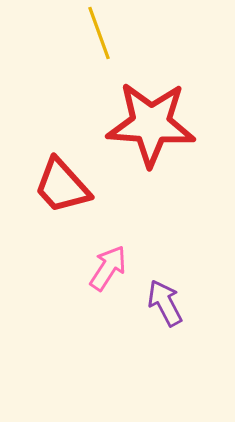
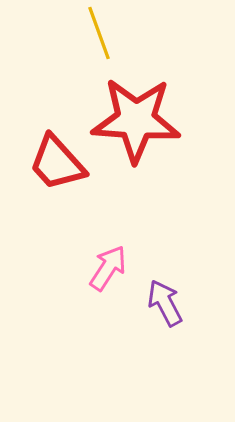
red star: moved 15 px left, 4 px up
red trapezoid: moved 5 px left, 23 px up
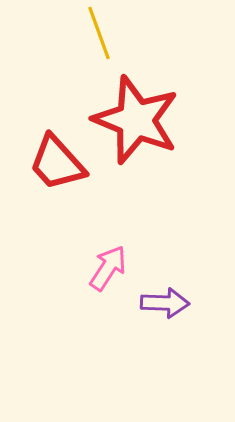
red star: rotated 18 degrees clockwise
purple arrow: rotated 120 degrees clockwise
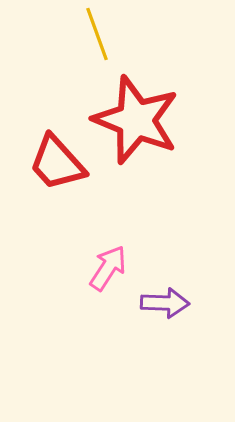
yellow line: moved 2 px left, 1 px down
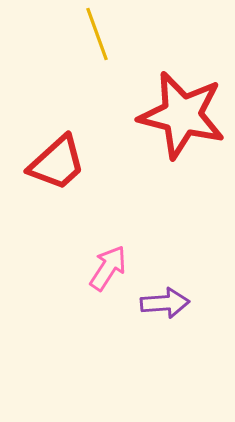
red star: moved 46 px right, 5 px up; rotated 8 degrees counterclockwise
red trapezoid: rotated 90 degrees counterclockwise
purple arrow: rotated 6 degrees counterclockwise
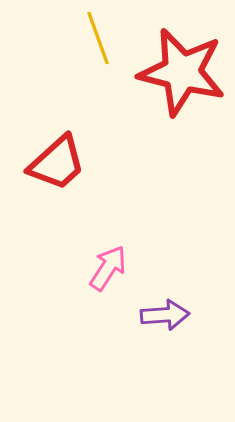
yellow line: moved 1 px right, 4 px down
red star: moved 43 px up
purple arrow: moved 12 px down
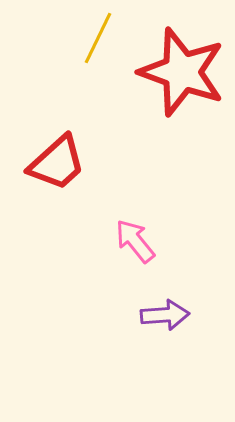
yellow line: rotated 46 degrees clockwise
red star: rotated 6 degrees clockwise
pink arrow: moved 27 px right, 27 px up; rotated 72 degrees counterclockwise
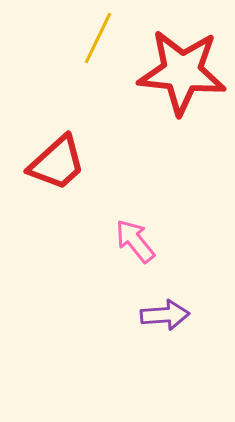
red star: rotated 14 degrees counterclockwise
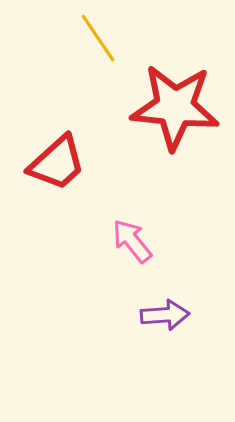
yellow line: rotated 60 degrees counterclockwise
red star: moved 7 px left, 35 px down
pink arrow: moved 3 px left
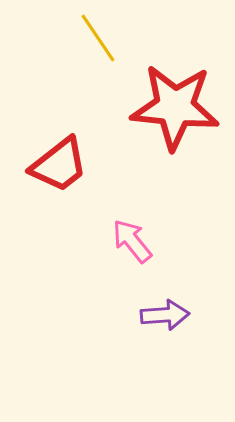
red trapezoid: moved 2 px right, 2 px down; rotated 4 degrees clockwise
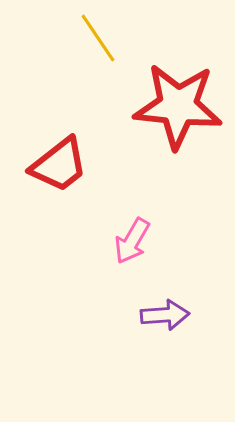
red star: moved 3 px right, 1 px up
pink arrow: rotated 111 degrees counterclockwise
